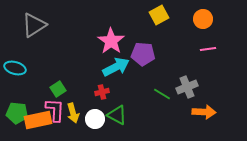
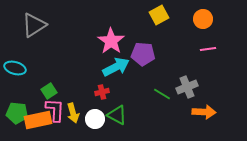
green square: moved 9 px left, 2 px down
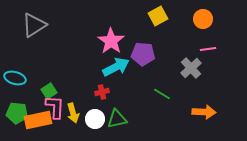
yellow square: moved 1 px left, 1 px down
cyan ellipse: moved 10 px down
gray cross: moved 4 px right, 19 px up; rotated 20 degrees counterclockwise
pink L-shape: moved 3 px up
green triangle: moved 4 px down; rotated 40 degrees counterclockwise
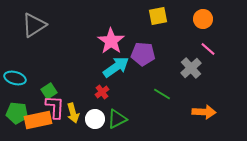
yellow square: rotated 18 degrees clockwise
pink line: rotated 49 degrees clockwise
cyan arrow: rotated 8 degrees counterclockwise
red cross: rotated 24 degrees counterclockwise
green triangle: rotated 15 degrees counterclockwise
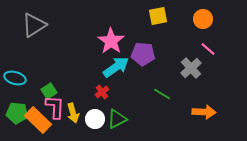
orange rectangle: rotated 56 degrees clockwise
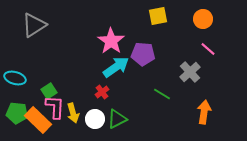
gray cross: moved 1 px left, 4 px down
orange arrow: rotated 85 degrees counterclockwise
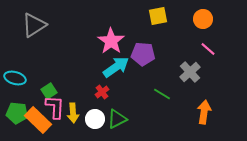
yellow arrow: rotated 12 degrees clockwise
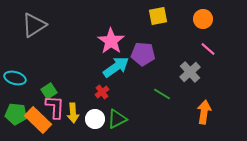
green pentagon: moved 1 px left, 1 px down
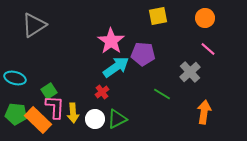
orange circle: moved 2 px right, 1 px up
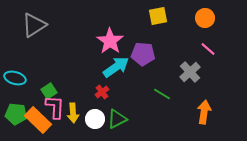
pink star: moved 1 px left
